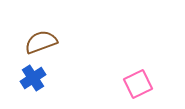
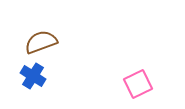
blue cross: moved 2 px up; rotated 25 degrees counterclockwise
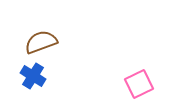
pink square: moved 1 px right
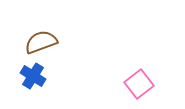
pink square: rotated 12 degrees counterclockwise
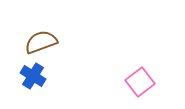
pink square: moved 1 px right, 2 px up
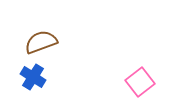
blue cross: moved 1 px down
